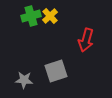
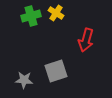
yellow cross: moved 6 px right, 3 px up; rotated 14 degrees counterclockwise
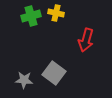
yellow cross: rotated 21 degrees counterclockwise
gray square: moved 2 px left, 2 px down; rotated 35 degrees counterclockwise
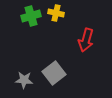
gray square: rotated 15 degrees clockwise
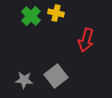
green cross: rotated 30 degrees counterclockwise
gray square: moved 2 px right, 3 px down
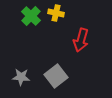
red arrow: moved 5 px left
gray star: moved 3 px left, 3 px up
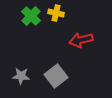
red arrow: rotated 60 degrees clockwise
gray star: moved 1 px up
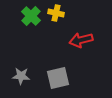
gray square: moved 2 px right, 2 px down; rotated 25 degrees clockwise
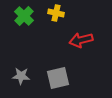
green cross: moved 7 px left
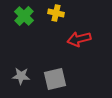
red arrow: moved 2 px left, 1 px up
gray square: moved 3 px left, 1 px down
